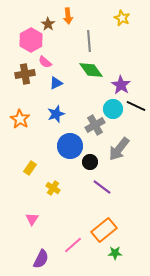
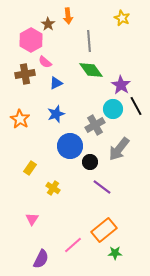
black line: rotated 36 degrees clockwise
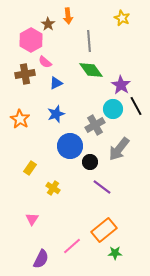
pink line: moved 1 px left, 1 px down
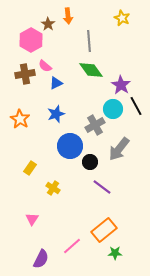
pink semicircle: moved 4 px down
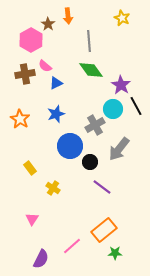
yellow rectangle: rotated 72 degrees counterclockwise
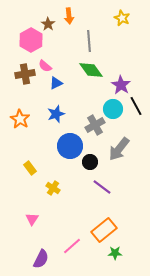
orange arrow: moved 1 px right
